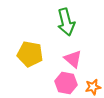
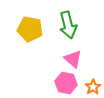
green arrow: moved 2 px right, 3 px down
yellow pentagon: moved 25 px up
orange star: rotated 21 degrees counterclockwise
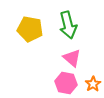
pink triangle: moved 1 px left, 1 px up
orange star: moved 3 px up
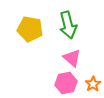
pink hexagon: rotated 20 degrees counterclockwise
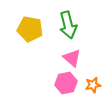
orange star: moved 1 px down; rotated 21 degrees clockwise
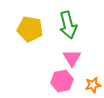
pink triangle: rotated 18 degrees clockwise
pink hexagon: moved 4 px left, 2 px up
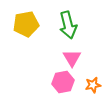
yellow pentagon: moved 4 px left, 5 px up; rotated 20 degrees counterclockwise
pink hexagon: moved 1 px right, 1 px down
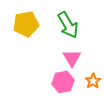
green arrow: rotated 16 degrees counterclockwise
orange star: moved 4 px up; rotated 21 degrees counterclockwise
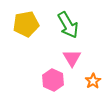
pink hexagon: moved 10 px left, 2 px up; rotated 25 degrees counterclockwise
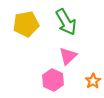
green arrow: moved 2 px left, 3 px up
pink triangle: moved 4 px left, 2 px up; rotated 18 degrees clockwise
